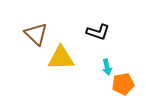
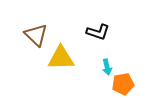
brown triangle: moved 1 px down
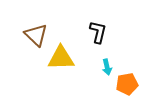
black L-shape: rotated 95 degrees counterclockwise
orange pentagon: moved 4 px right
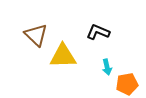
black L-shape: rotated 80 degrees counterclockwise
yellow triangle: moved 2 px right, 2 px up
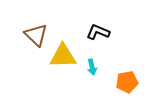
cyan arrow: moved 15 px left
orange pentagon: moved 2 px up
